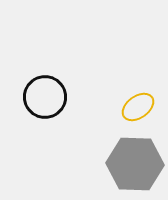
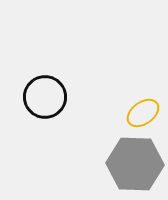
yellow ellipse: moved 5 px right, 6 px down
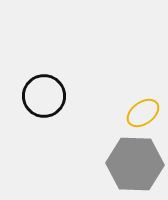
black circle: moved 1 px left, 1 px up
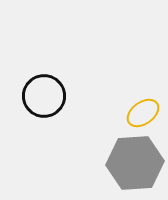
gray hexagon: moved 1 px up; rotated 6 degrees counterclockwise
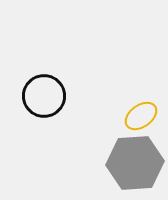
yellow ellipse: moved 2 px left, 3 px down
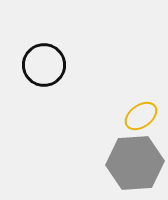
black circle: moved 31 px up
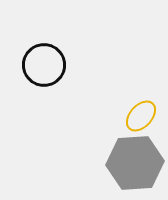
yellow ellipse: rotated 12 degrees counterclockwise
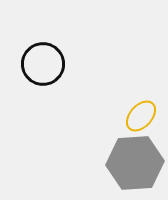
black circle: moved 1 px left, 1 px up
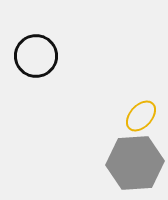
black circle: moved 7 px left, 8 px up
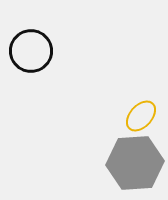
black circle: moved 5 px left, 5 px up
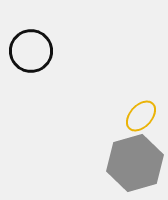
gray hexagon: rotated 12 degrees counterclockwise
